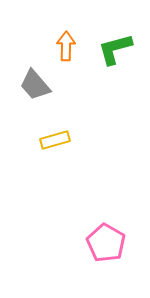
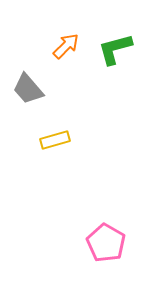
orange arrow: rotated 44 degrees clockwise
gray trapezoid: moved 7 px left, 4 px down
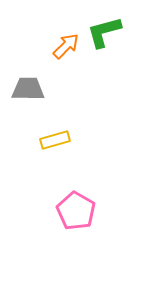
green L-shape: moved 11 px left, 17 px up
gray trapezoid: rotated 132 degrees clockwise
pink pentagon: moved 30 px left, 32 px up
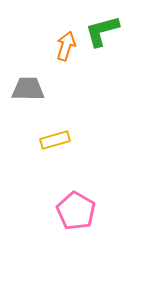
green L-shape: moved 2 px left, 1 px up
orange arrow: rotated 28 degrees counterclockwise
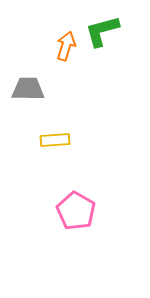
yellow rectangle: rotated 12 degrees clockwise
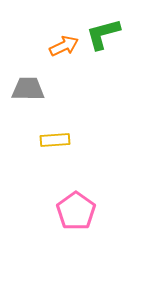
green L-shape: moved 1 px right, 3 px down
orange arrow: moved 2 px left; rotated 48 degrees clockwise
pink pentagon: rotated 6 degrees clockwise
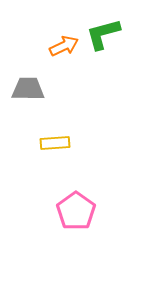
yellow rectangle: moved 3 px down
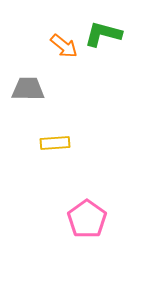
green L-shape: rotated 30 degrees clockwise
orange arrow: rotated 64 degrees clockwise
pink pentagon: moved 11 px right, 8 px down
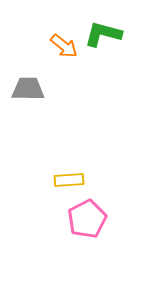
yellow rectangle: moved 14 px right, 37 px down
pink pentagon: rotated 9 degrees clockwise
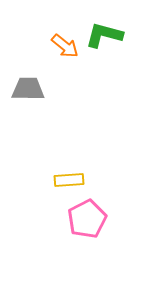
green L-shape: moved 1 px right, 1 px down
orange arrow: moved 1 px right
